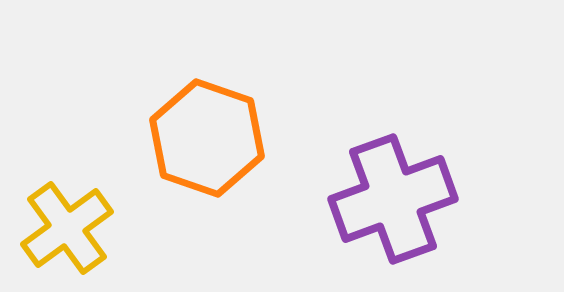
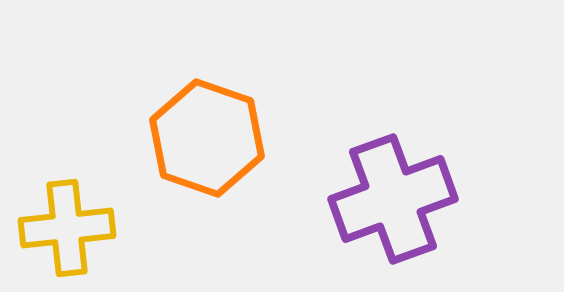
yellow cross: rotated 30 degrees clockwise
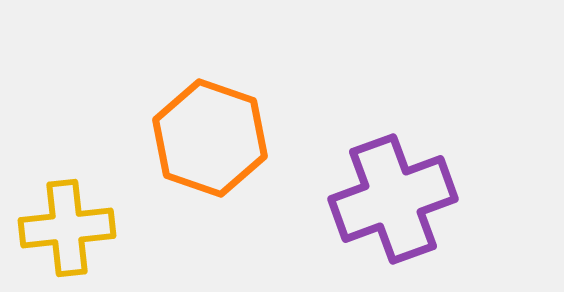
orange hexagon: moved 3 px right
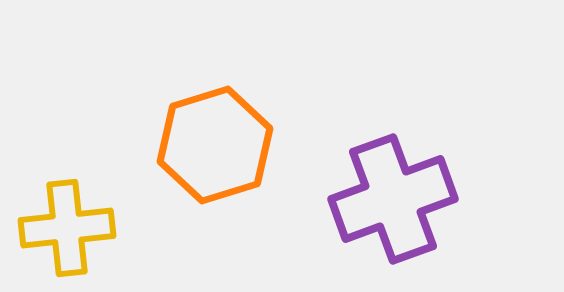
orange hexagon: moved 5 px right, 7 px down; rotated 24 degrees clockwise
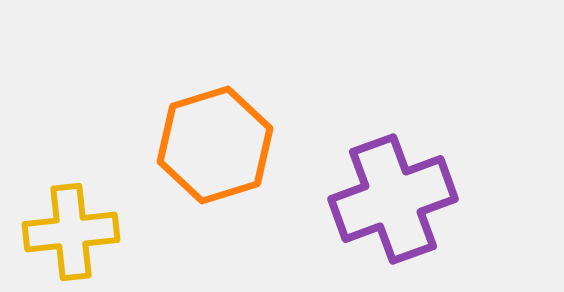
yellow cross: moved 4 px right, 4 px down
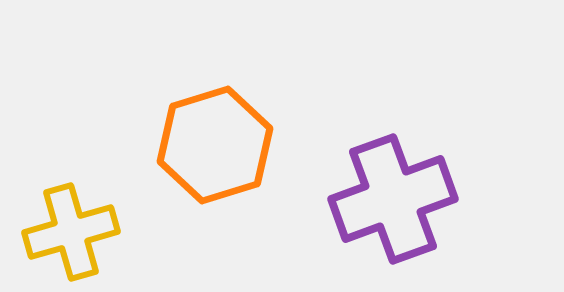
yellow cross: rotated 10 degrees counterclockwise
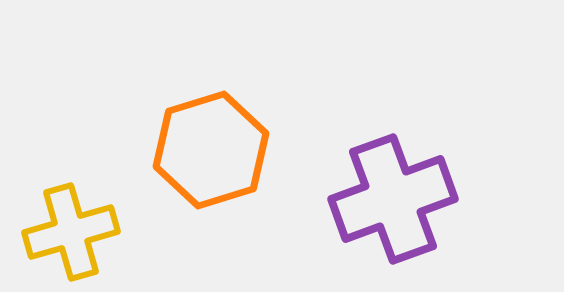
orange hexagon: moved 4 px left, 5 px down
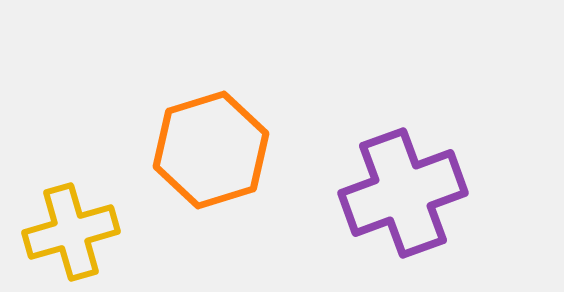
purple cross: moved 10 px right, 6 px up
